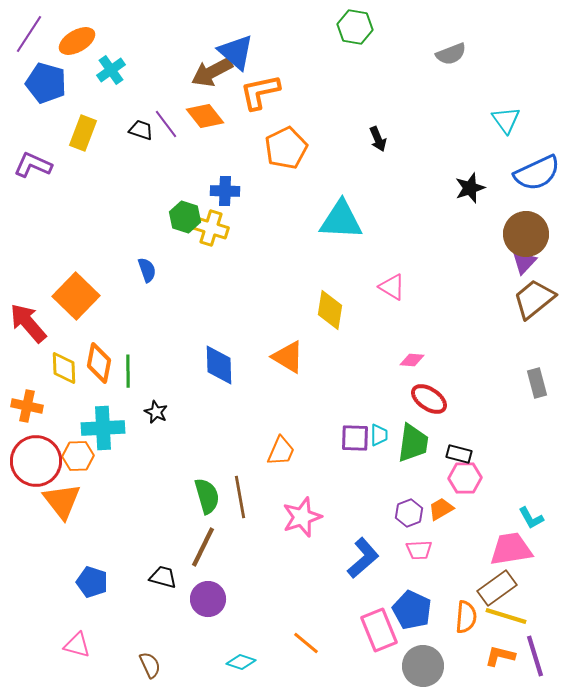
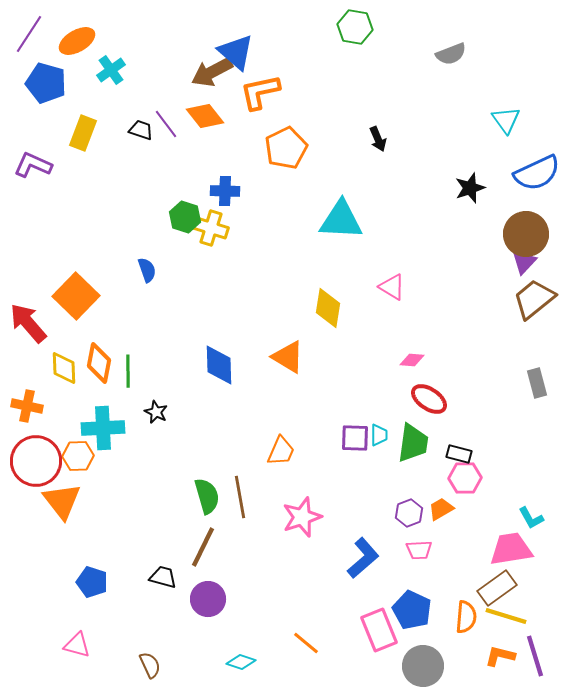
yellow diamond at (330, 310): moved 2 px left, 2 px up
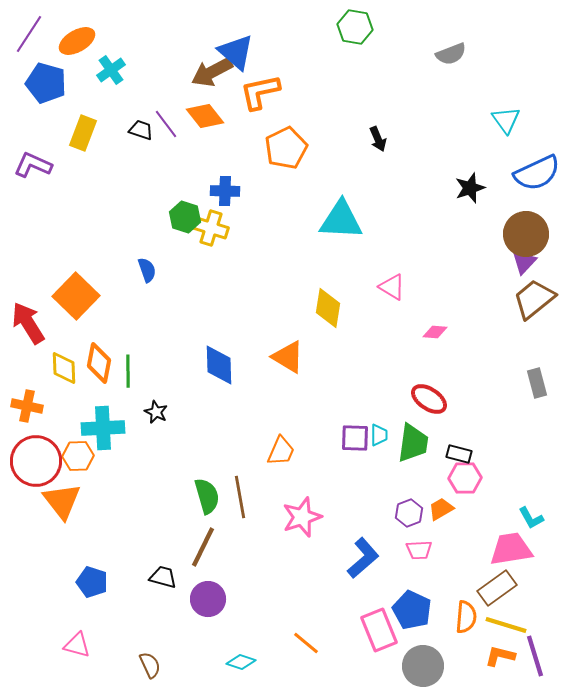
red arrow at (28, 323): rotated 9 degrees clockwise
pink diamond at (412, 360): moved 23 px right, 28 px up
yellow line at (506, 616): moved 9 px down
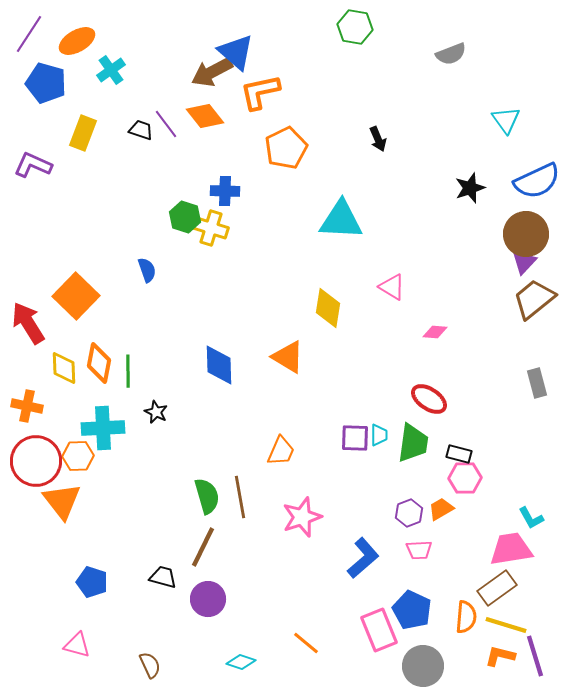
blue semicircle at (537, 173): moved 8 px down
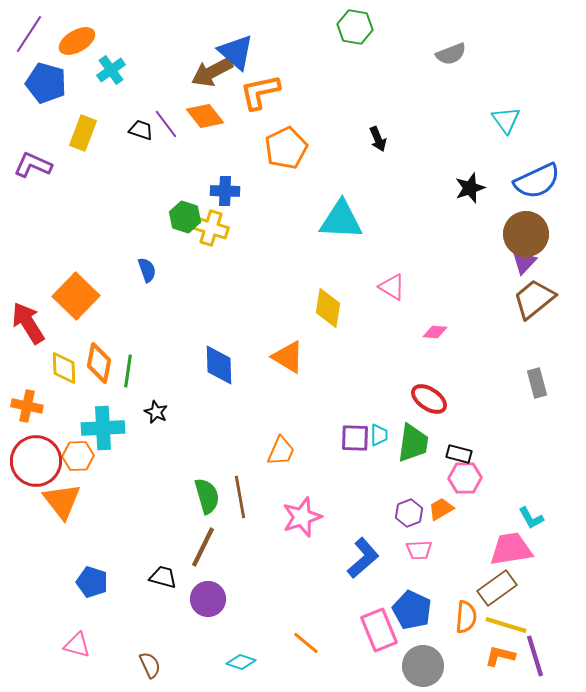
green line at (128, 371): rotated 8 degrees clockwise
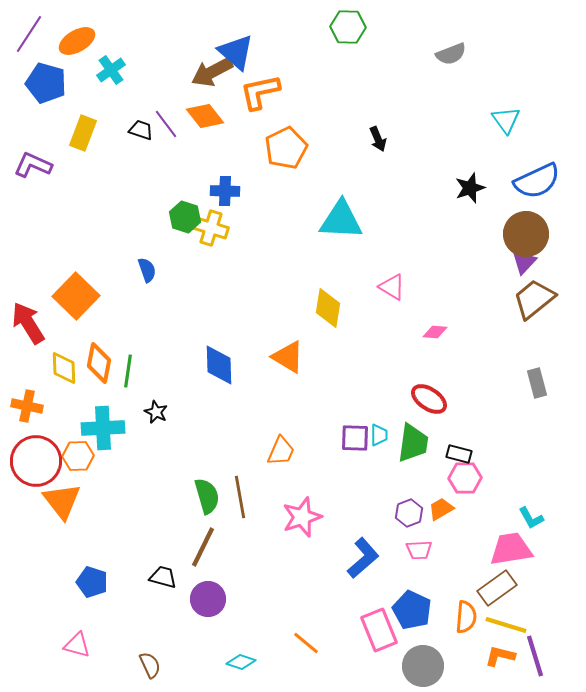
green hexagon at (355, 27): moved 7 px left; rotated 8 degrees counterclockwise
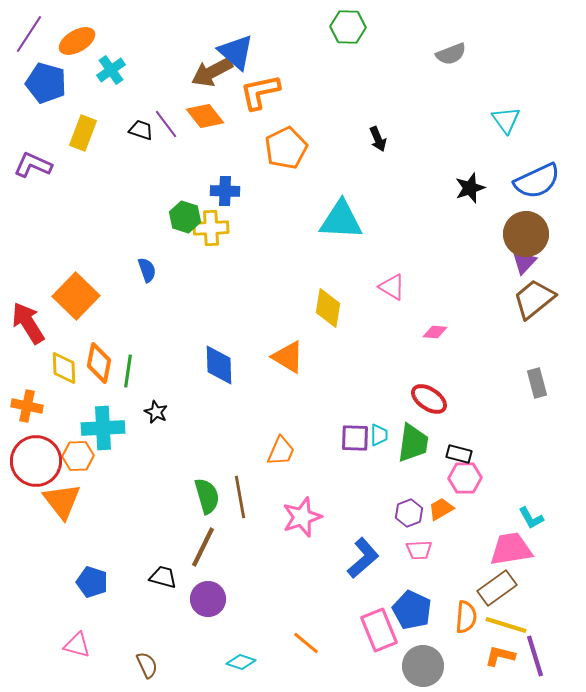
yellow cross at (211, 228): rotated 20 degrees counterclockwise
brown semicircle at (150, 665): moved 3 px left
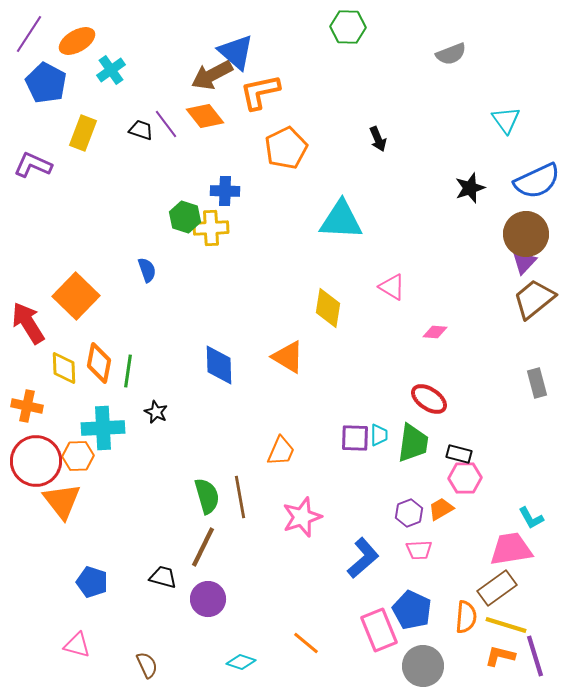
brown arrow at (212, 72): moved 3 px down
blue pentagon at (46, 83): rotated 12 degrees clockwise
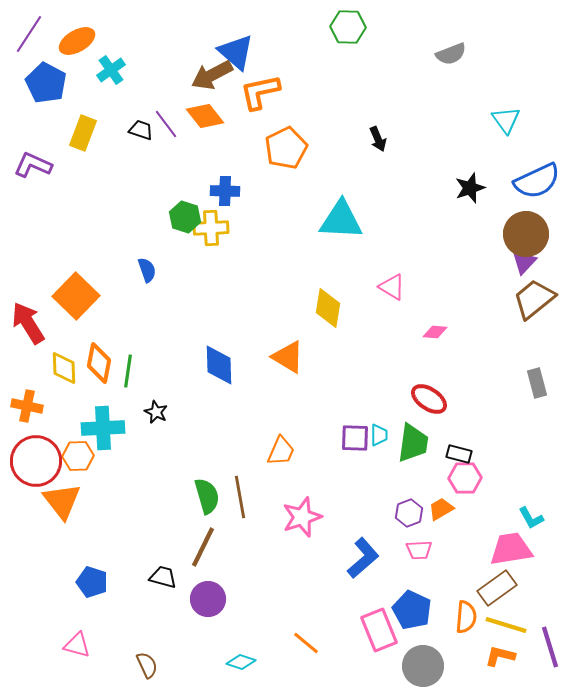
purple line at (535, 656): moved 15 px right, 9 px up
